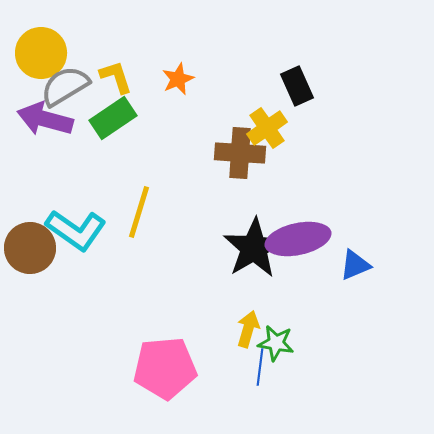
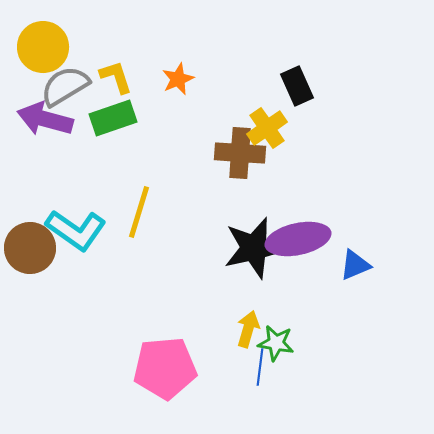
yellow circle: moved 2 px right, 6 px up
green rectangle: rotated 15 degrees clockwise
black star: rotated 18 degrees clockwise
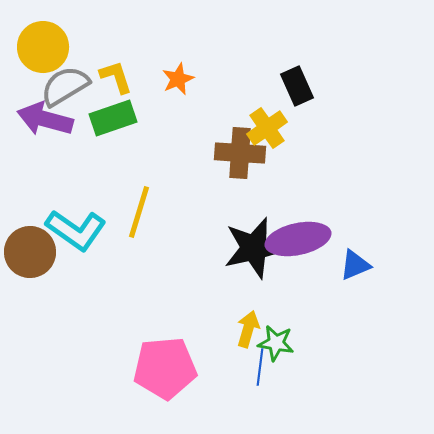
brown circle: moved 4 px down
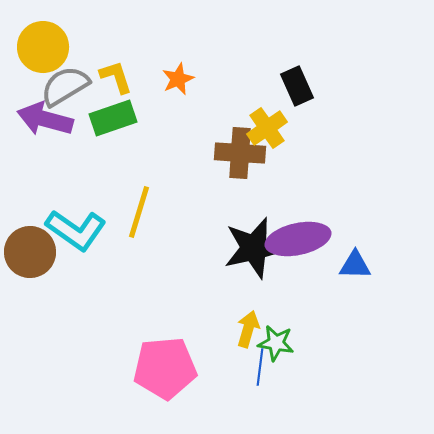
blue triangle: rotated 24 degrees clockwise
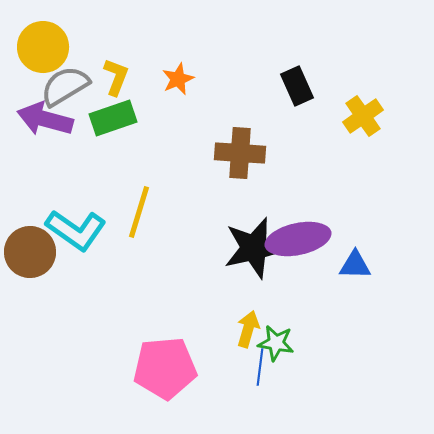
yellow L-shape: rotated 39 degrees clockwise
yellow cross: moved 96 px right, 12 px up
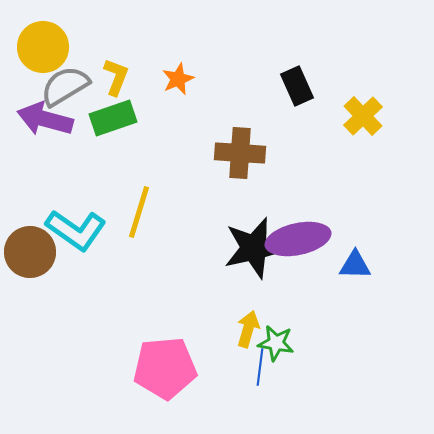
yellow cross: rotated 9 degrees counterclockwise
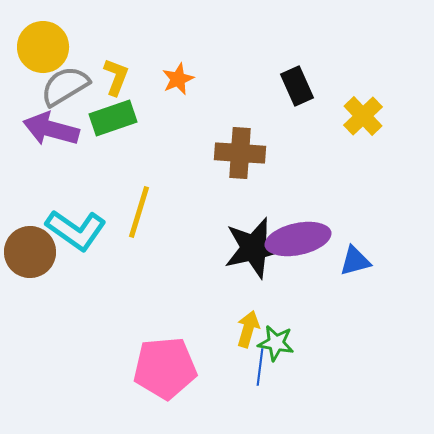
purple arrow: moved 6 px right, 10 px down
blue triangle: moved 4 px up; rotated 16 degrees counterclockwise
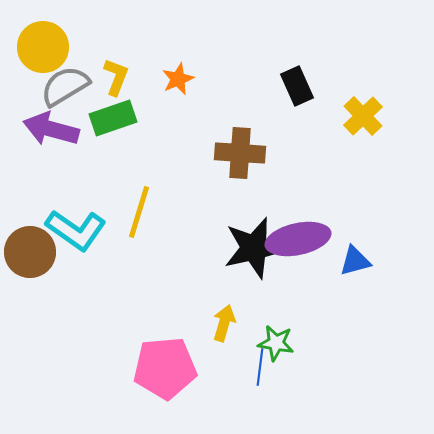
yellow arrow: moved 24 px left, 6 px up
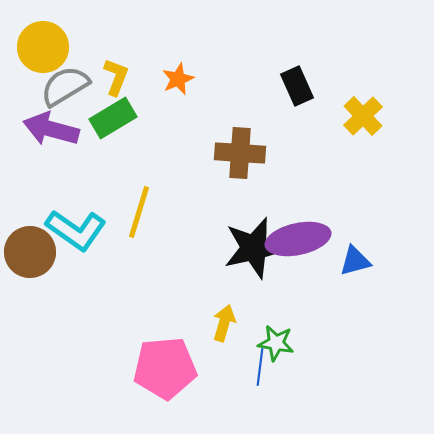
green rectangle: rotated 12 degrees counterclockwise
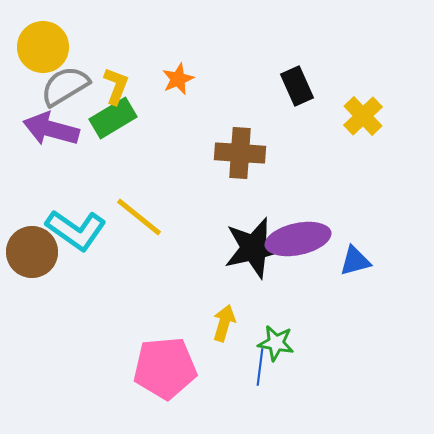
yellow L-shape: moved 9 px down
yellow line: moved 5 px down; rotated 68 degrees counterclockwise
brown circle: moved 2 px right
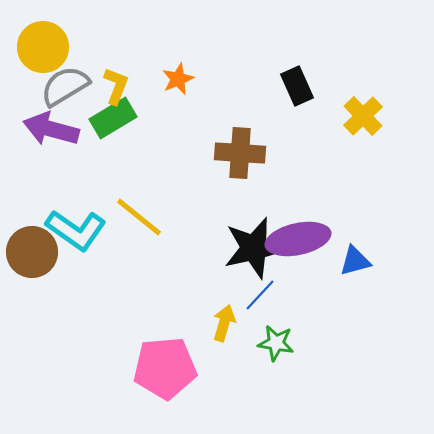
blue line: moved 72 px up; rotated 36 degrees clockwise
